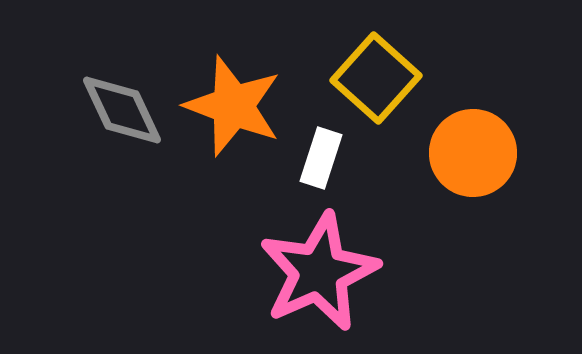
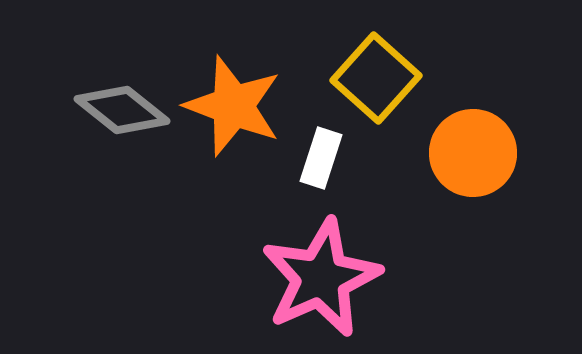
gray diamond: rotated 26 degrees counterclockwise
pink star: moved 2 px right, 6 px down
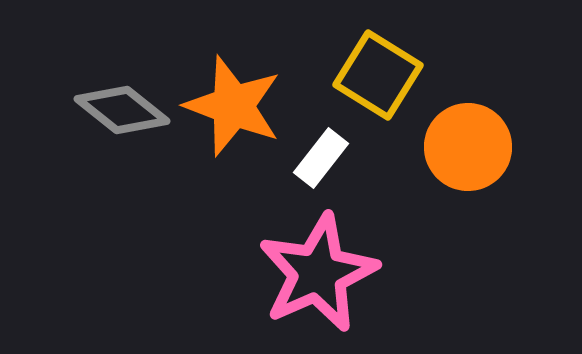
yellow square: moved 2 px right, 3 px up; rotated 10 degrees counterclockwise
orange circle: moved 5 px left, 6 px up
white rectangle: rotated 20 degrees clockwise
pink star: moved 3 px left, 5 px up
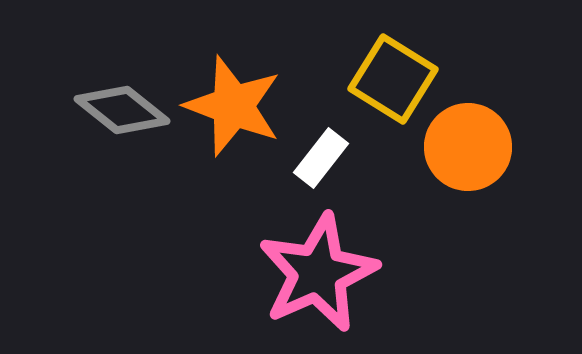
yellow square: moved 15 px right, 4 px down
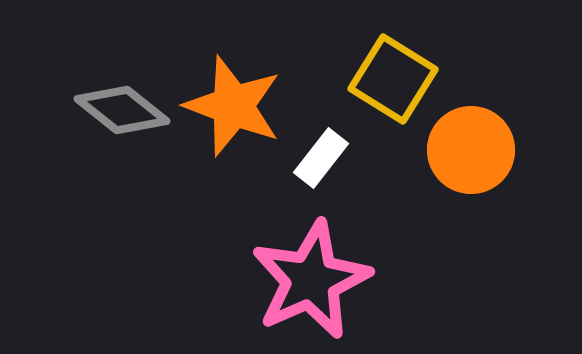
orange circle: moved 3 px right, 3 px down
pink star: moved 7 px left, 7 px down
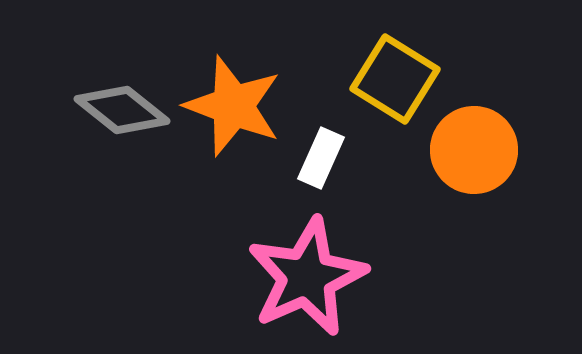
yellow square: moved 2 px right
orange circle: moved 3 px right
white rectangle: rotated 14 degrees counterclockwise
pink star: moved 4 px left, 3 px up
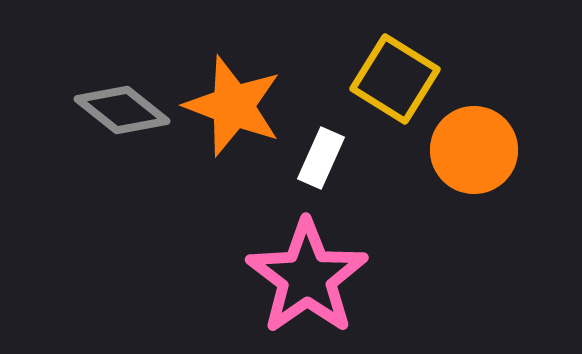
pink star: rotated 11 degrees counterclockwise
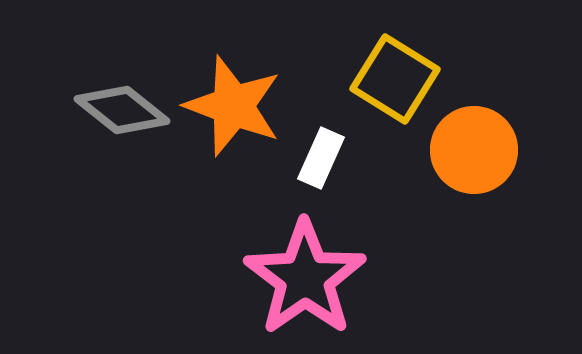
pink star: moved 2 px left, 1 px down
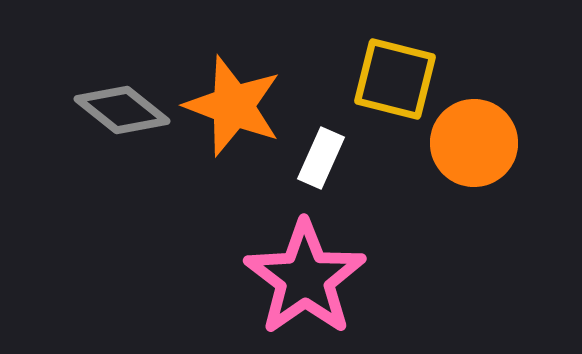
yellow square: rotated 18 degrees counterclockwise
orange circle: moved 7 px up
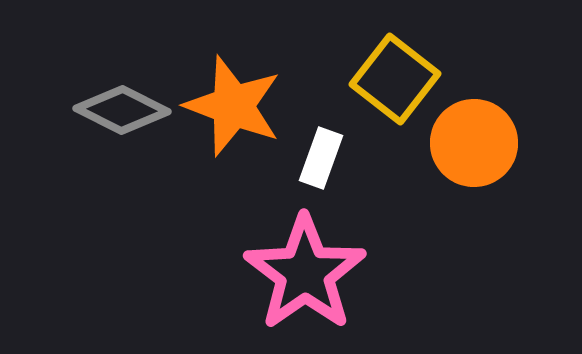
yellow square: rotated 24 degrees clockwise
gray diamond: rotated 12 degrees counterclockwise
white rectangle: rotated 4 degrees counterclockwise
pink star: moved 5 px up
